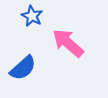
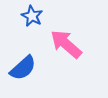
pink arrow: moved 2 px left, 1 px down
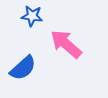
blue star: rotated 20 degrees counterclockwise
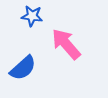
pink arrow: rotated 8 degrees clockwise
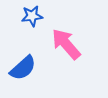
blue star: rotated 15 degrees counterclockwise
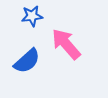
blue semicircle: moved 4 px right, 7 px up
